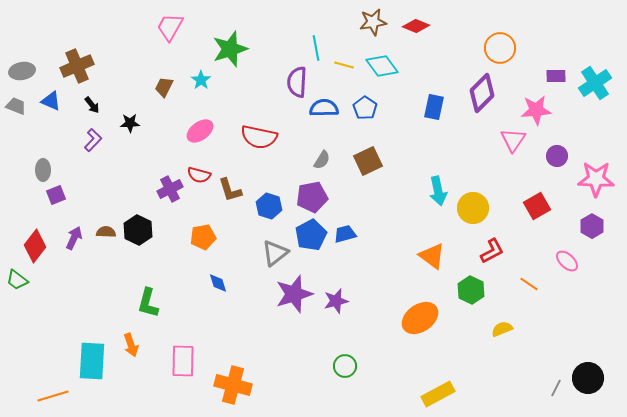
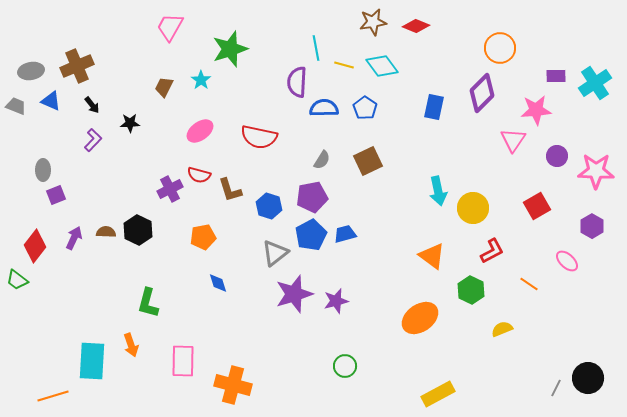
gray ellipse at (22, 71): moved 9 px right
pink star at (596, 179): moved 8 px up
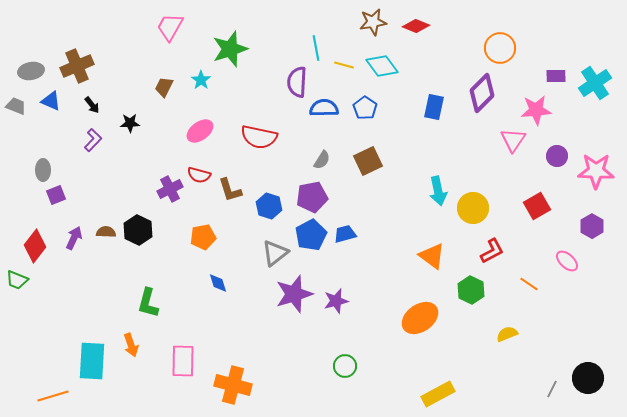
green trapezoid at (17, 280): rotated 15 degrees counterclockwise
yellow semicircle at (502, 329): moved 5 px right, 5 px down
gray line at (556, 388): moved 4 px left, 1 px down
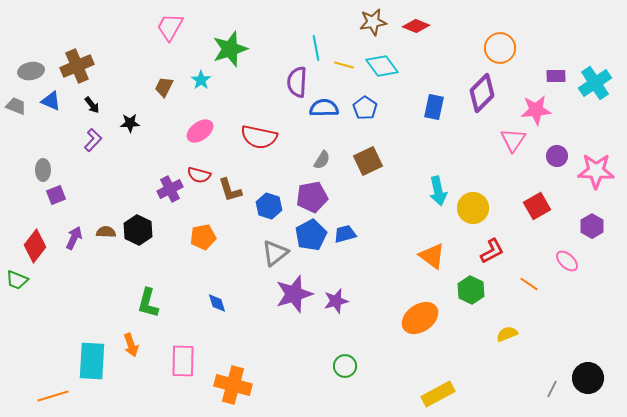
blue diamond at (218, 283): moved 1 px left, 20 px down
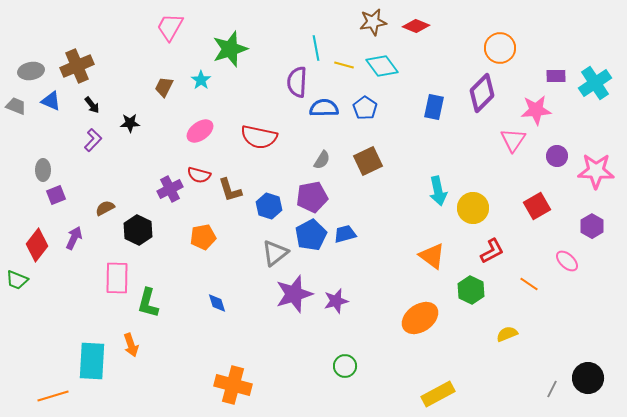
brown semicircle at (106, 232): moved 1 px left, 24 px up; rotated 30 degrees counterclockwise
red diamond at (35, 246): moved 2 px right, 1 px up
pink rectangle at (183, 361): moved 66 px left, 83 px up
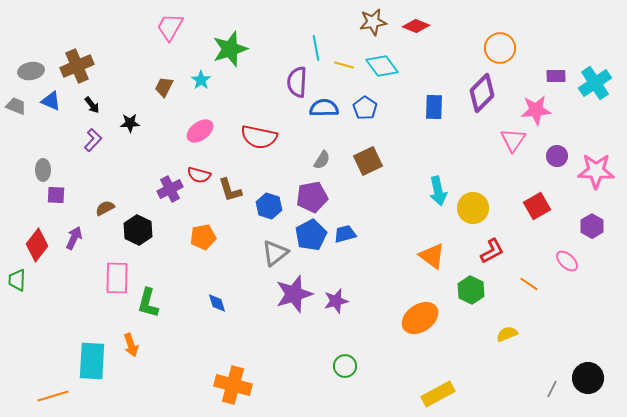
blue rectangle at (434, 107): rotated 10 degrees counterclockwise
purple square at (56, 195): rotated 24 degrees clockwise
green trapezoid at (17, 280): rotated 70 degrees clockwise
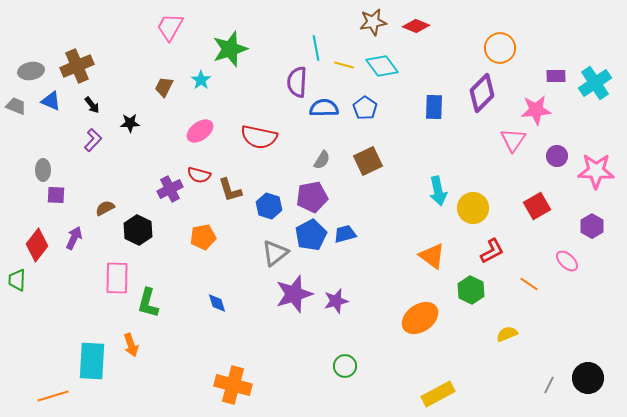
gray line at (552, 389): moved 3 px left, 4 px up
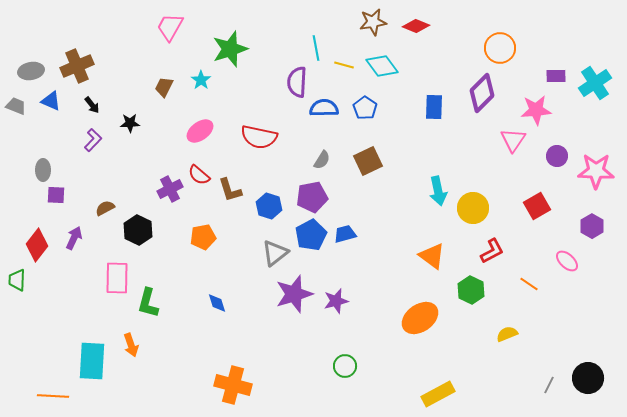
red semicircle at (199, 175): rotated 25 degrees clockwise
orange line at (53, 396): rotated 20 degrees clockwise
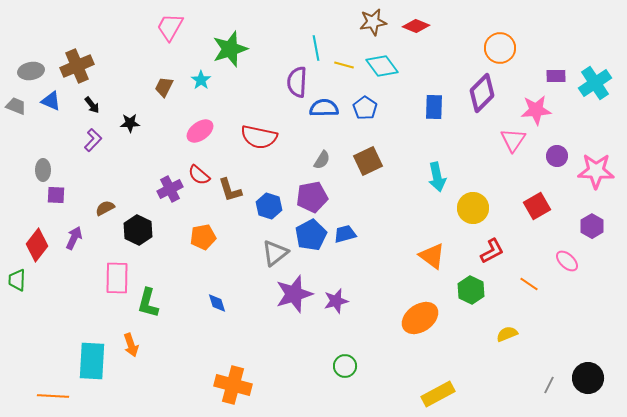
cyan arrow at (438, 191): moved 1 px left, 14 px up
